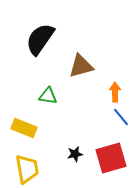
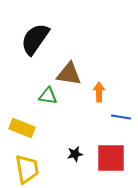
black semicircle: moved 5 px left
brown triangle: moved 12 px left, 8 px down; rotated 24 degrees clockwise
orange arrow: moved 16 px left
blue line: rotated 42 degrees counterclockwise
yellow rectangle: moved 2 px left
red square: rotated 16 degrees clockwise
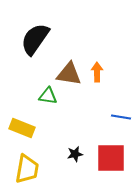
orange arrow: moved 2 px left, 20 px up
yellow trapezoid: rotated 20 degrees clockwise
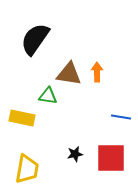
yellow rectangle: moved 10 px up; rotated 10 degrees counterclockwise
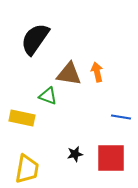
orange arrow: rotated 12 degrees counterclockwise
green triangle: rotated 12 degrees clockwise
